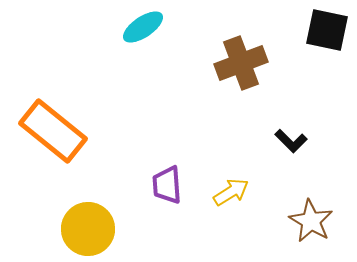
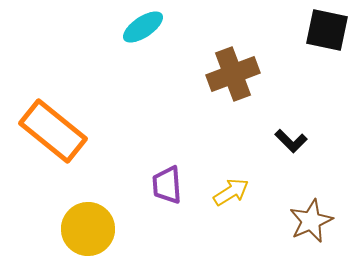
brown cross: moved 8 px left, 11 px down
brown star: rotated 18 degrees clockwise
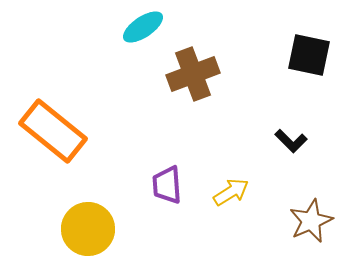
black square: moved 18 px left, 25 px down
brown cross: moved 40 px left
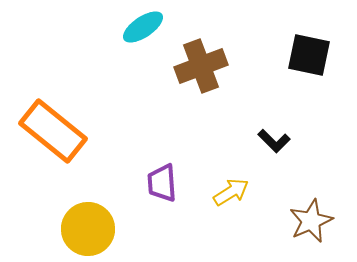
brown cross: moved 8 px right, 8 px up
black L-shape: moved 17 px left
purple trapezoid: moved 5 px left, 2 px up
